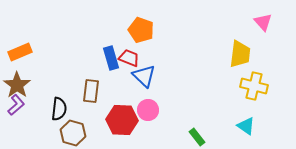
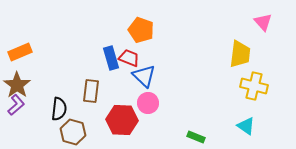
pink circle: moved 7 px up
brown hexagon: moved 1 px up
green rectangle: moved 1 px left; rotated 30 degrees counterclockwise
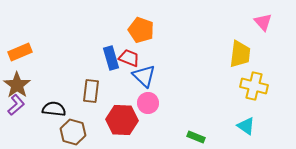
black semicircle: moved 5 px left; rotated 90 degrees counterclockwise
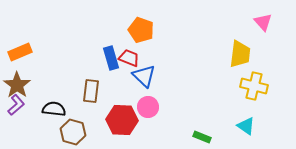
pink circle: moved 4 px down
green rectangle: moved 6 px right
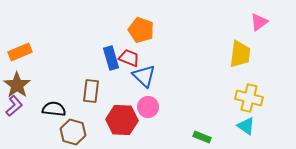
pink triangle: moved 4 px left; rotated 36 degrees clockwise
yellow cross: moved 5 px left, 12 px down
purple L-shape: moved 2 px left, 1 px down
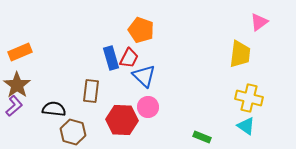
red trapezoid: rotated 95 degrees clockwise
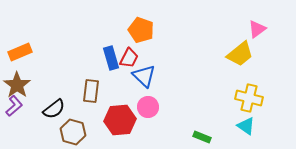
pink triangle: moved 2 px left, 7 px down
yellow trapezoid: rotated 44 degrees clockwise
black semicircle: rotated 135 degrees clockwise
red hexagon: moved 2 px left; rotated 8 degrees counterclockwise
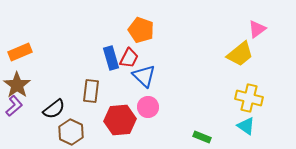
brown hexagon: moved 2 px left; rotated 10 degrees clockwise
